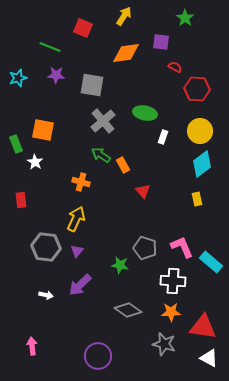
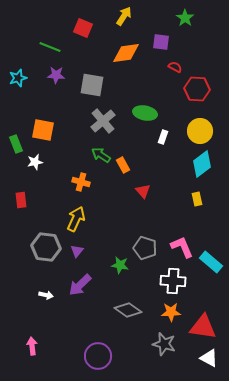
white star at (35, 162): rotated 28 degrees clockwise
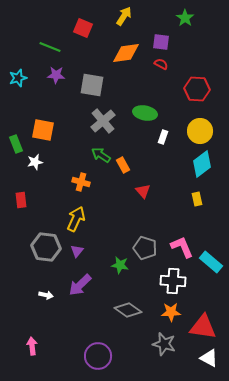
red semicircle at (175, 67): moved 14 px left, 3 px up
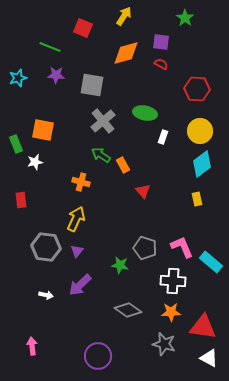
orange diamond at (126, 53): rotated 8 degrees counterclockwise
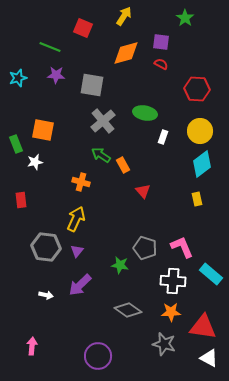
cyan rectangle at (211, 262): moved 12 px down
pink arrow at (32, 346): rotated 12 degrees clockwise
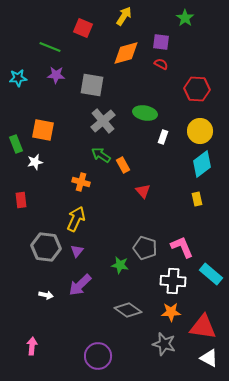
cyan star at (18, 78): rotated 12 degrees clockwise
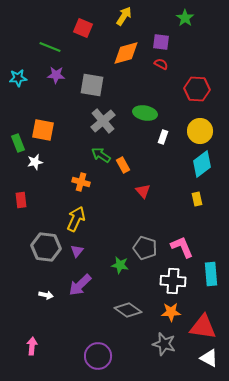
green rectangle at (16, 144): moved 2 px right, 1 px up
cyan rectangle at (211, 274): rotated 45 degrees clockwise
